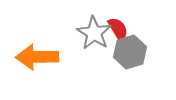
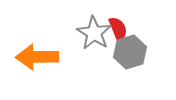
red semicircle: rotated 10 degrees clockwise
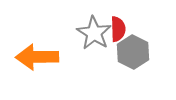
red semicircle: rotated 20 degrees clockwise
gray hexagon: moved 3 px right; rotated 16 degrees counterclockwise
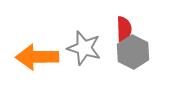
red semicircle: moved 6 px right
gray star: moved 10 px left, 15 px down; rotated 16 degrees counterclockwise
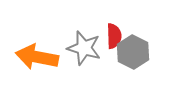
red semicircle: moved 10 px left, 7 px down
orange arrow: rotated 12 degrees clockwise
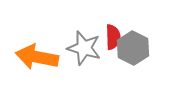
red semicircle: moved 1 px left, 1 px down
gray hexagon: moved 4 px up
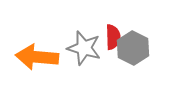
orange arrow: rotated 6 degrees counterclockwise
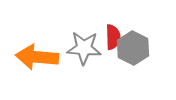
gray star: rotated 12 degrees counterclockwise
